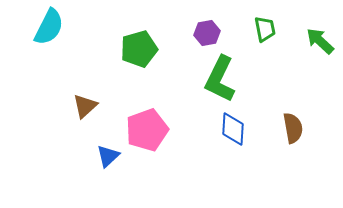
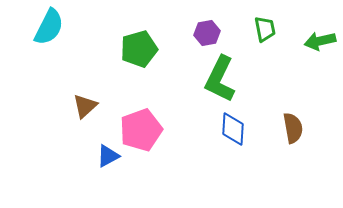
green arrow: rotated 56 degrees counterclockwise
pink pentagon: moved 6 px left
blue triangle: rotated 15 degrees clockwise
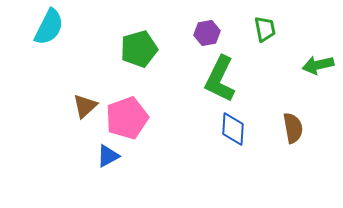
green arrow: moved 2 px left, 24 px down
pink pentagon: moved 14 px left, 12 px up
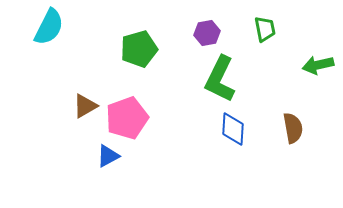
brown triangle: rotated 12 degrees clockwise
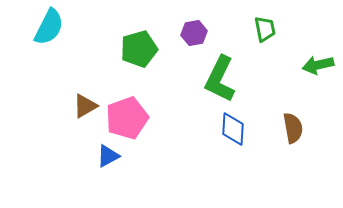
purple hexagon: moved 13 px left
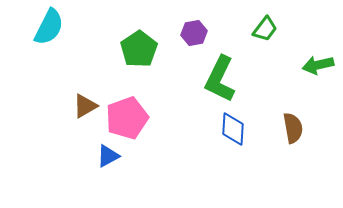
green trapezoid: rotated 48 degrees clockwise
green pentagon: rotated 18 degrees counterclockwise
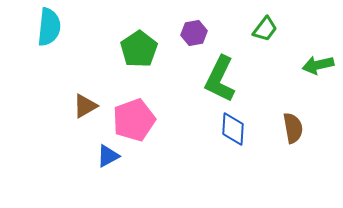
cyan semicircle: rotated 21 degrees counterclockwise
pink pentagon: moved 7 px right, 2 px down
